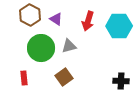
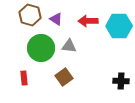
brown hexagon: rotated 10 degrees counterclockwise
red arrow: rotated 72 degrees clockwise
gray triangle: rotated 21 degrees clockwise
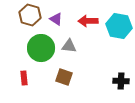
cyan hexagon: rotated 10 degrees clockwise
brown square: rotated 36 degrees counterclockwise
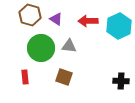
cyan hexagon: rotated 25 degrees clockwise
red rectangle: moved 1 px right, 1 px up
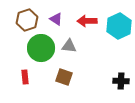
brown hexagon: moved 3 px left, 5 px down; rotated 25 degrees clockwise
red arrow: moved 1 px left
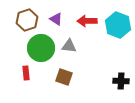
cyan hexagon: moved 1 px left, 1 px up; rotated 15 degrees counterclockwise
red rectangle: moved 1 px right, 4 px up
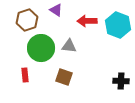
purple triangle: moved 9 px up
red rectangle: moved 1 px left, 2 px down
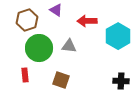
cyan hexagon: moved 11 px down; rotated 10 degrees clockwise
green circle: moved 2 px left
brown square: moved 3 px left, 3 px down
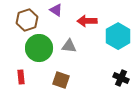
red rectangle: moved 4 px left, 2 px down
black cross: moved 3 px up; rotated 21 degrees clockwise
